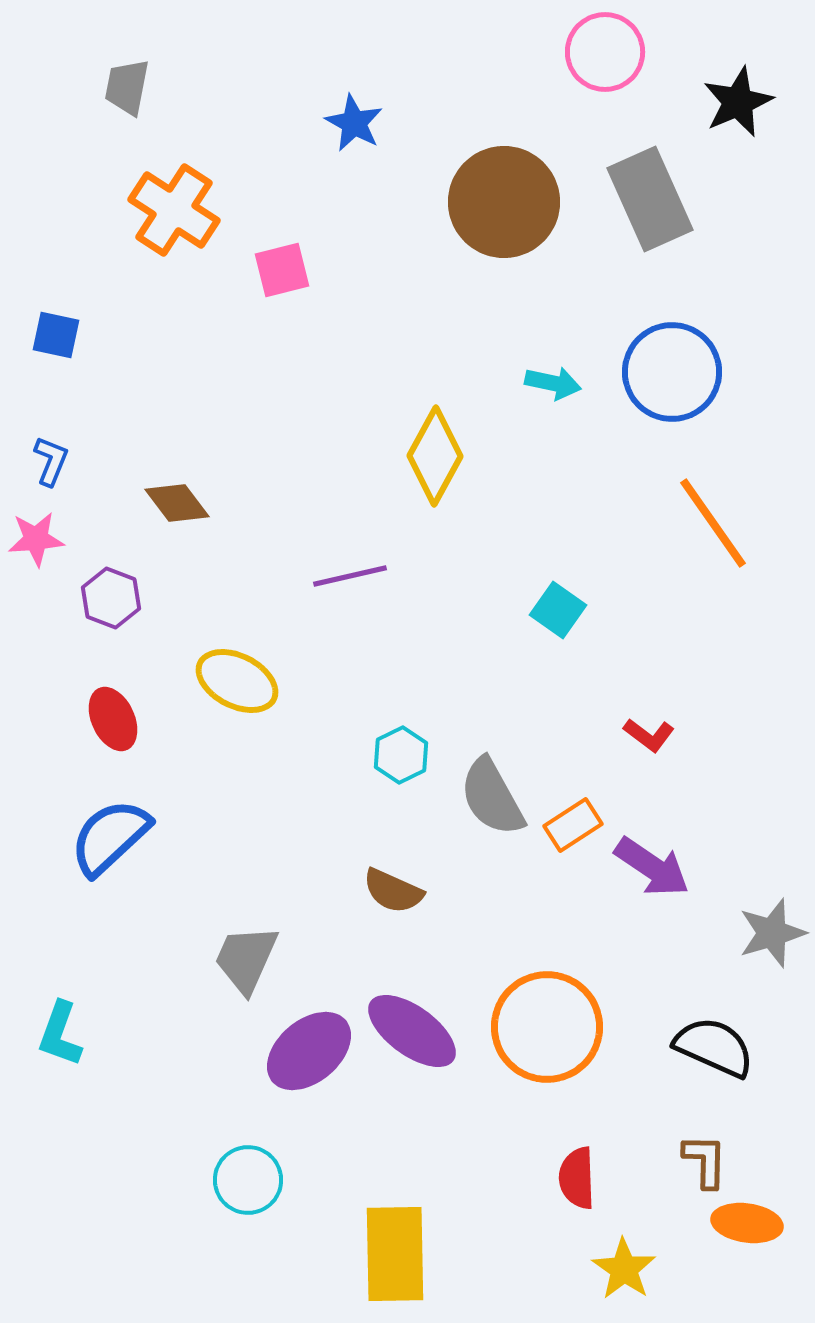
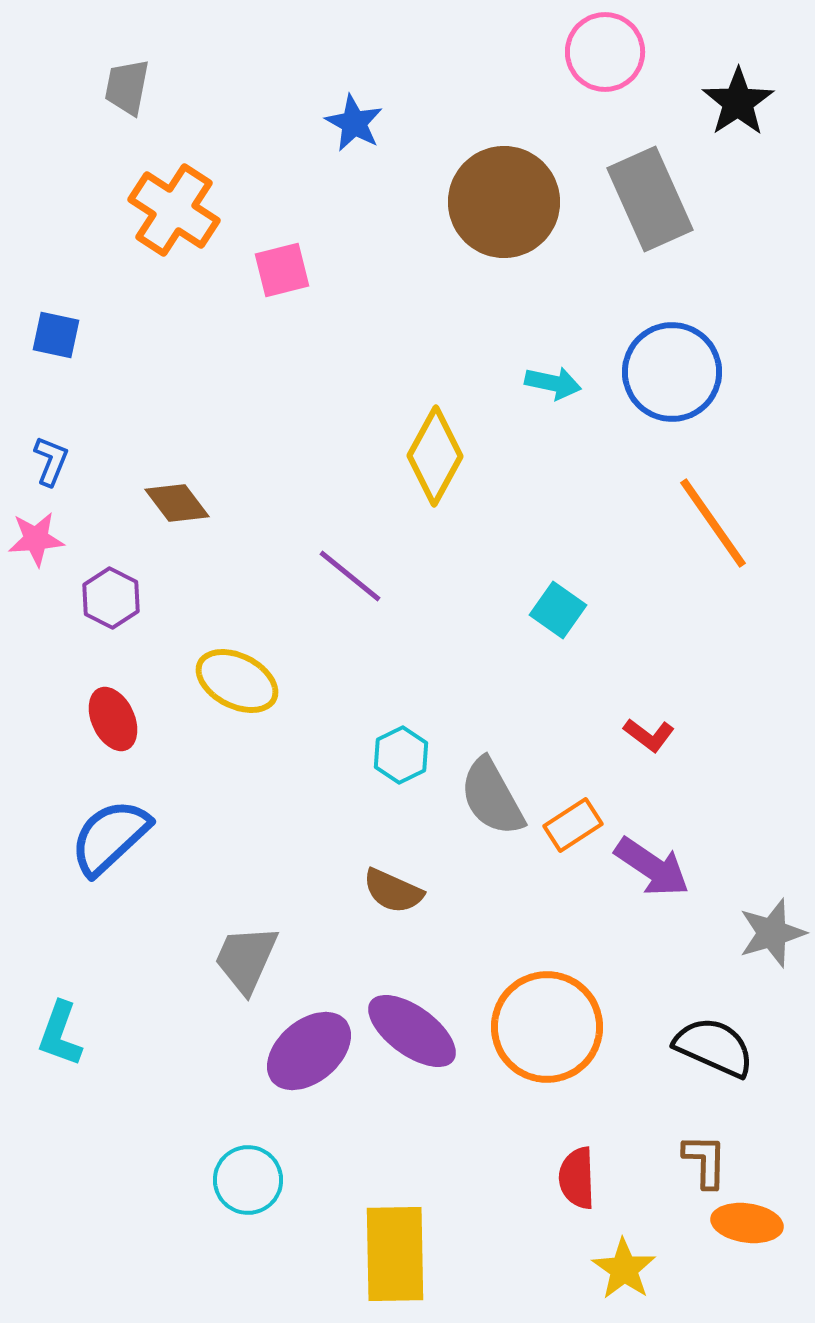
black star at (738, 102): rotated 10 degrees counterclockwise
purple line at (350, 576): rotated 52 degrees clockwise
purple hexagon at (111, 598): rotated 6 degrees clockwise
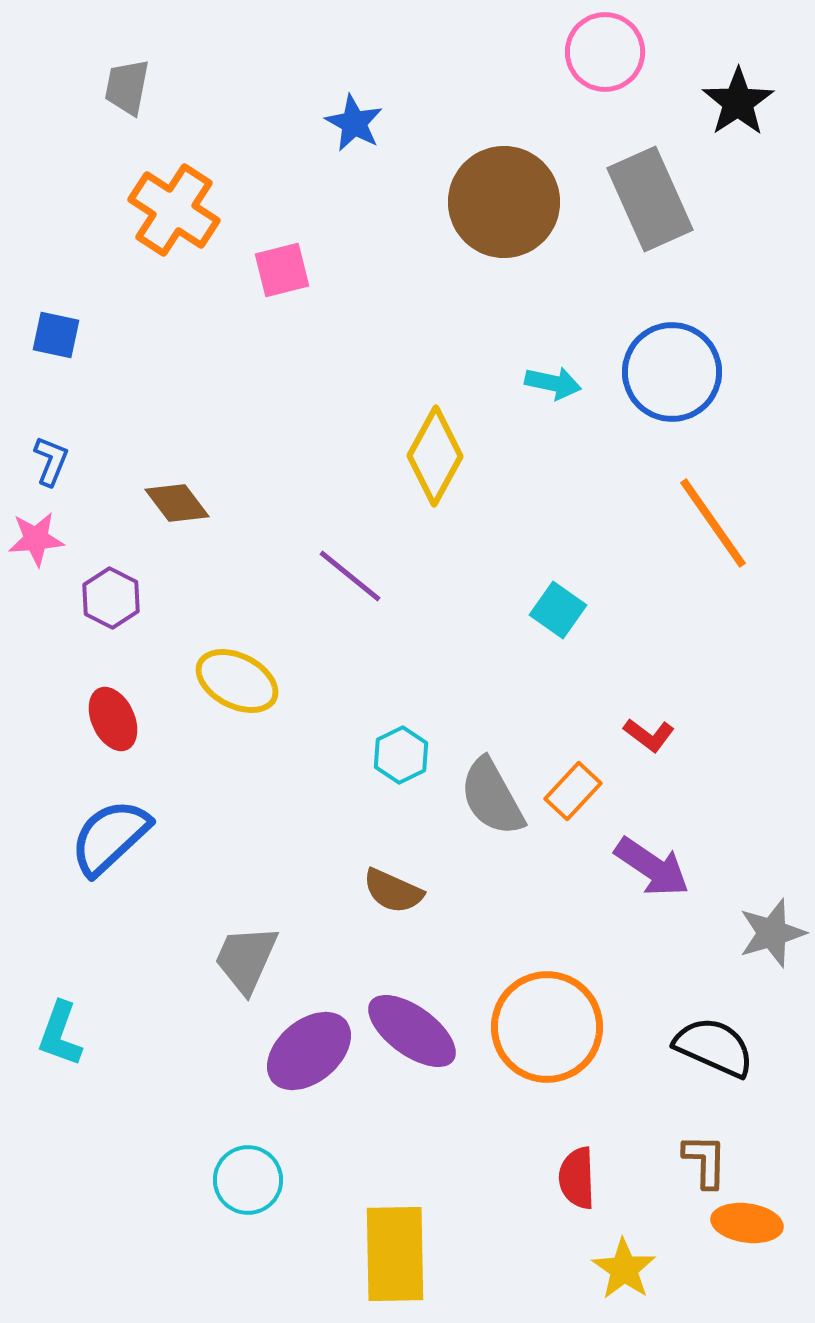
orange rectangle at (573, 825): moved 34 px up; rotated 14 degrees counterclockwise
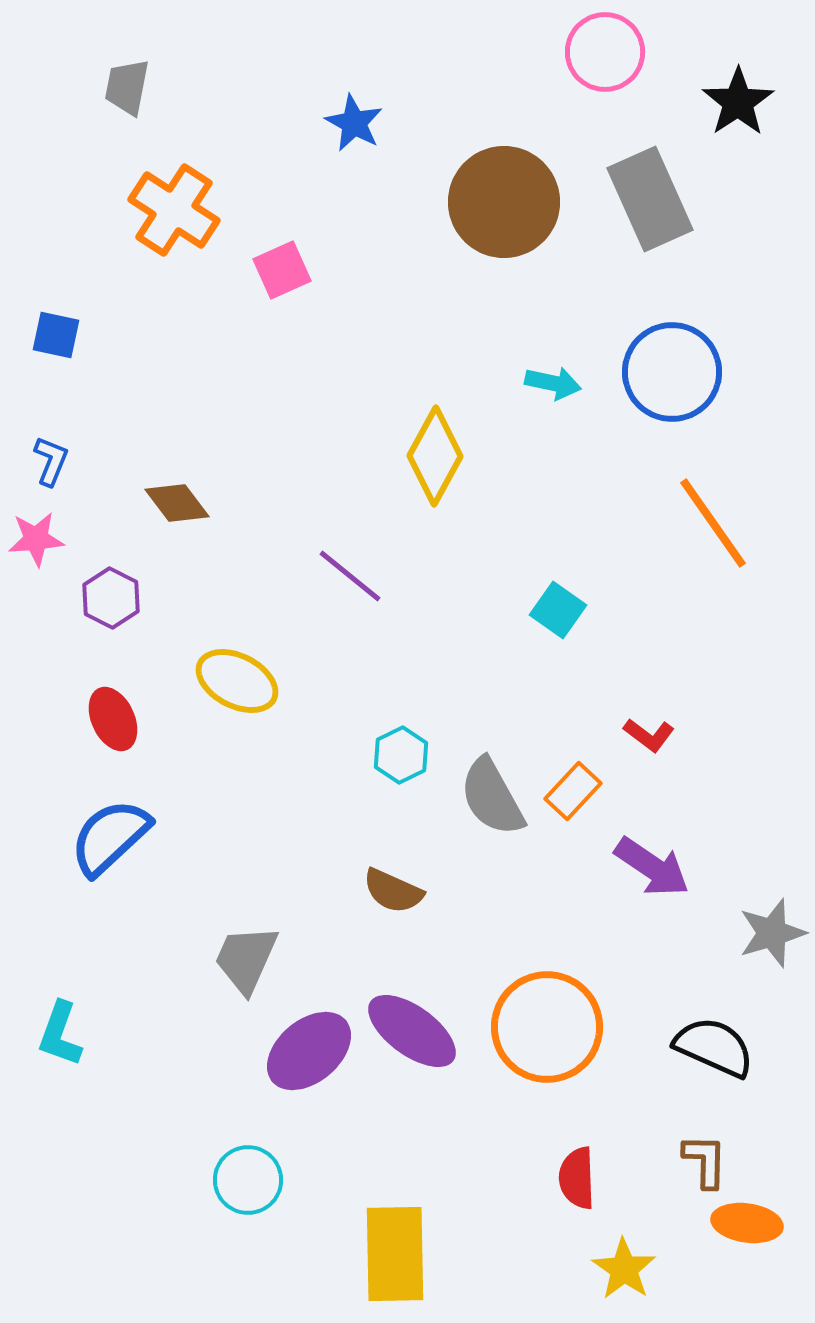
pink square at (282, 270): rotated 10 degrees counterclockwise
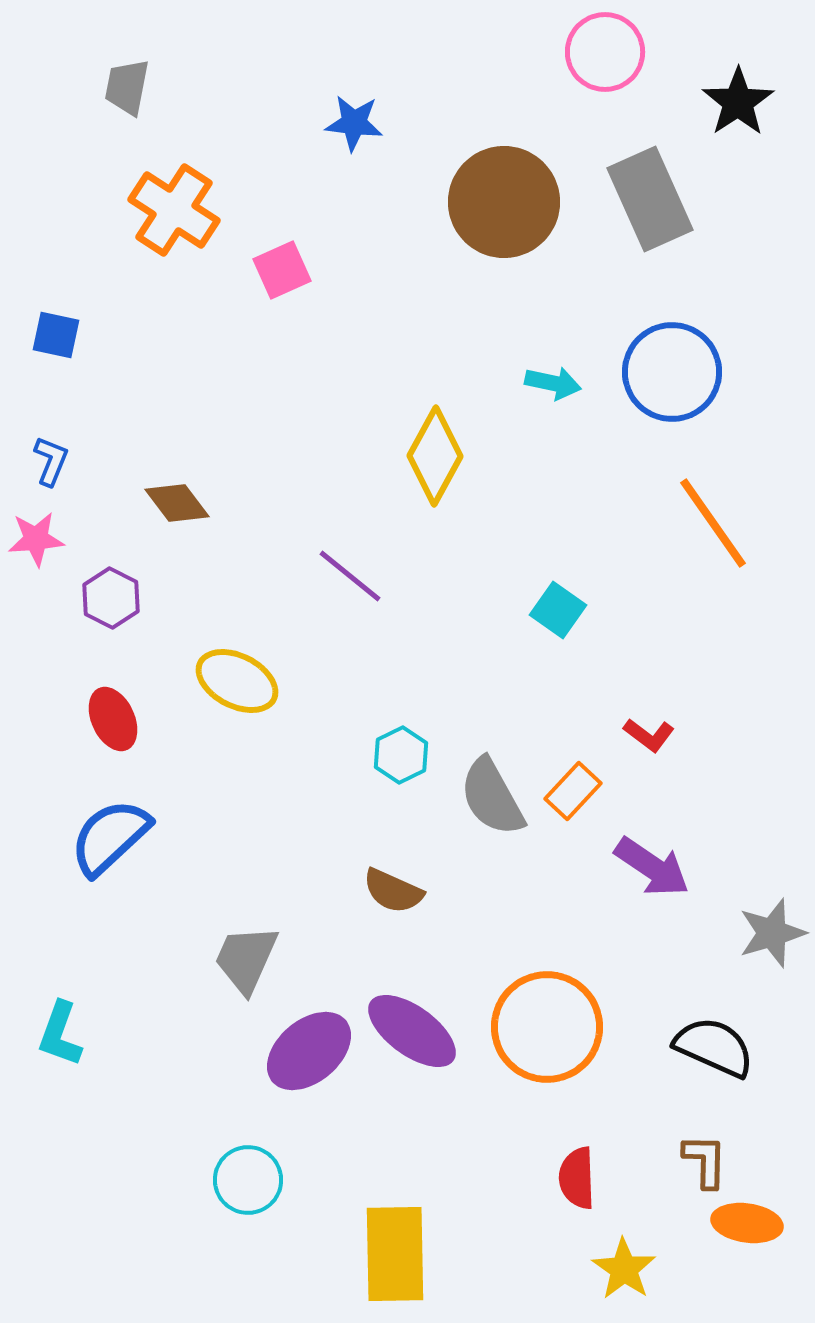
blue star at (354, 123): rotated 22 degrees counterclockwise
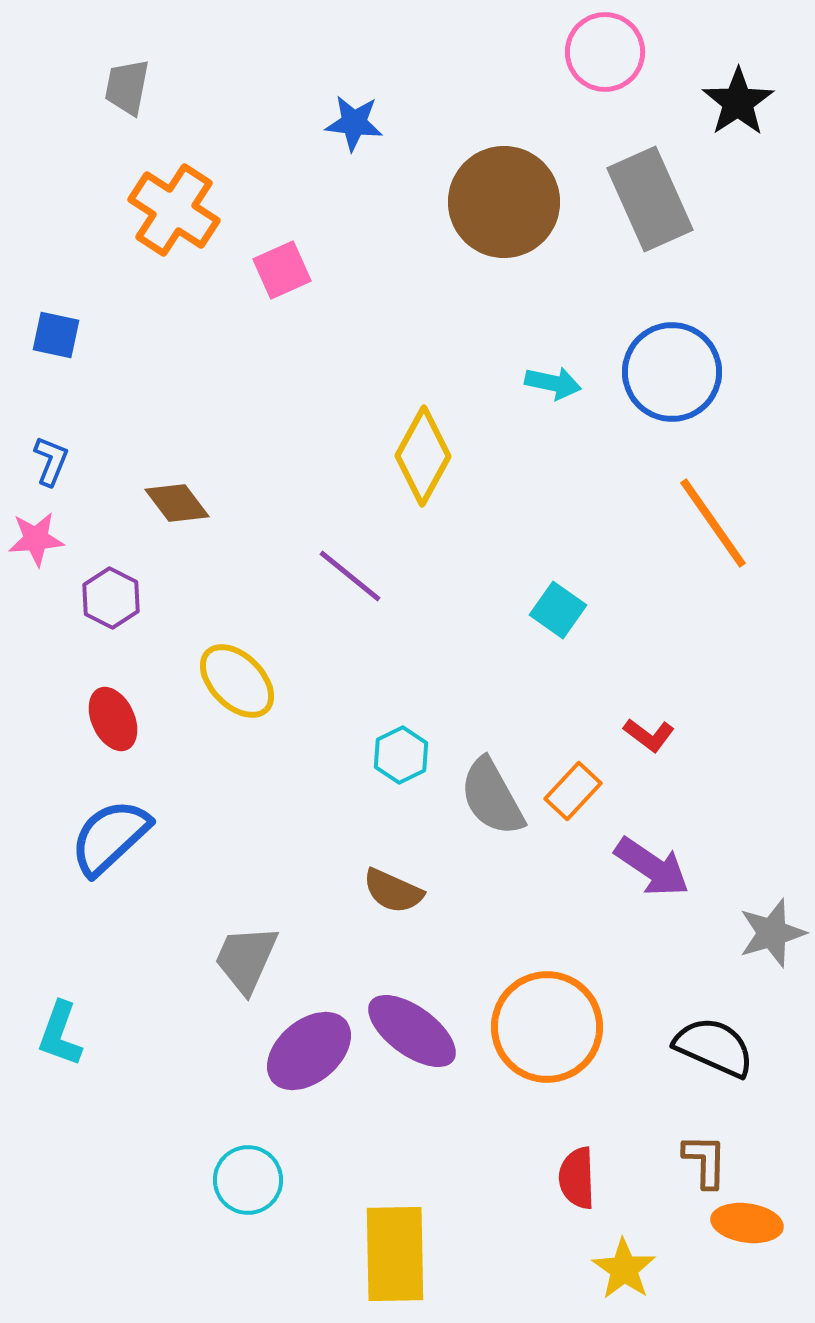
yellow diamond at (435, 456): moved 12 px left
yellow ellipse at (237, 681): rotated 18 degrees clockwise
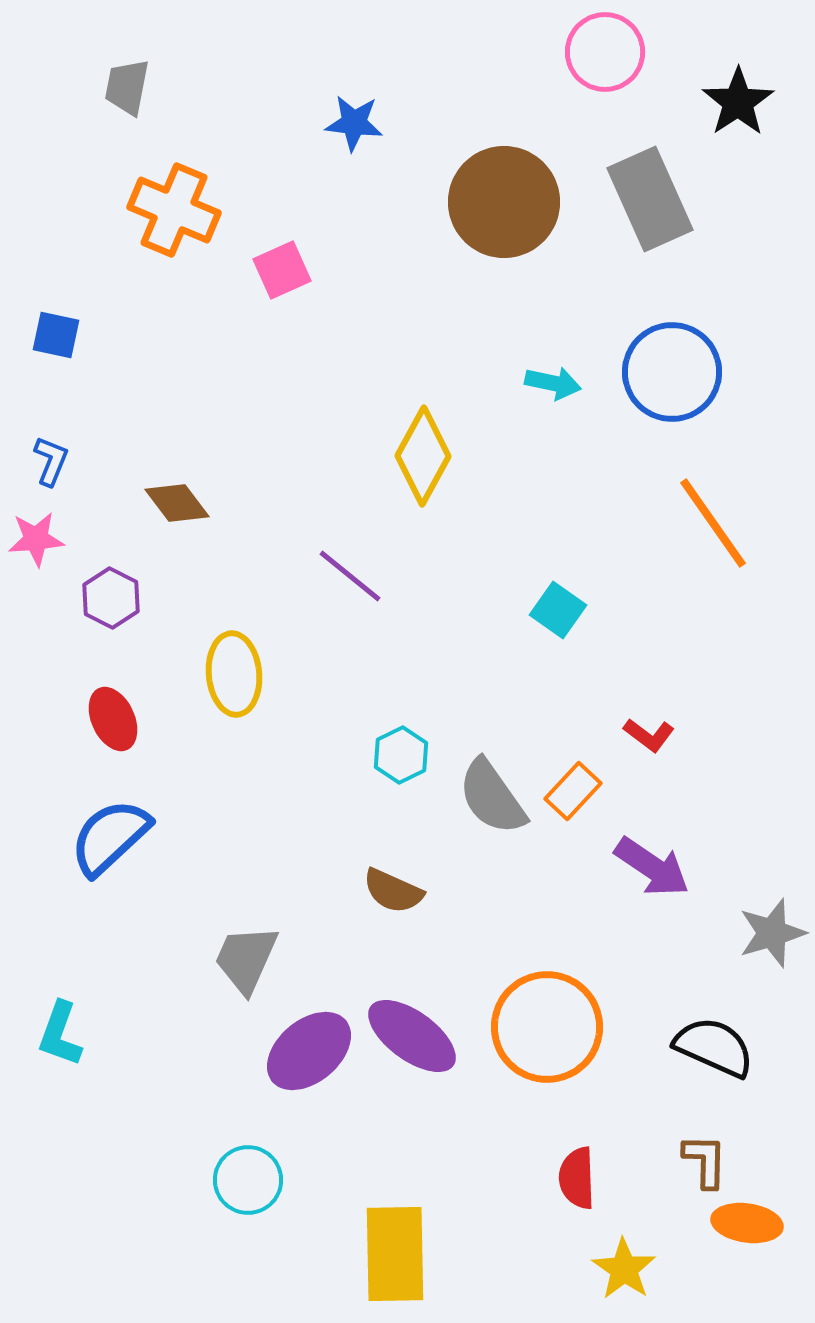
orange cross at (174, 210): rotated 10 degrees counterclockwise
yellow ellipse at (237, 681): moved 3 px left, 7 px up; rotated 40 degrees clockwise
gray semicircle at (492, 797): rotated 6 degrees counterclockwise
purple ellipse at (412, 1031): moved 5 px down
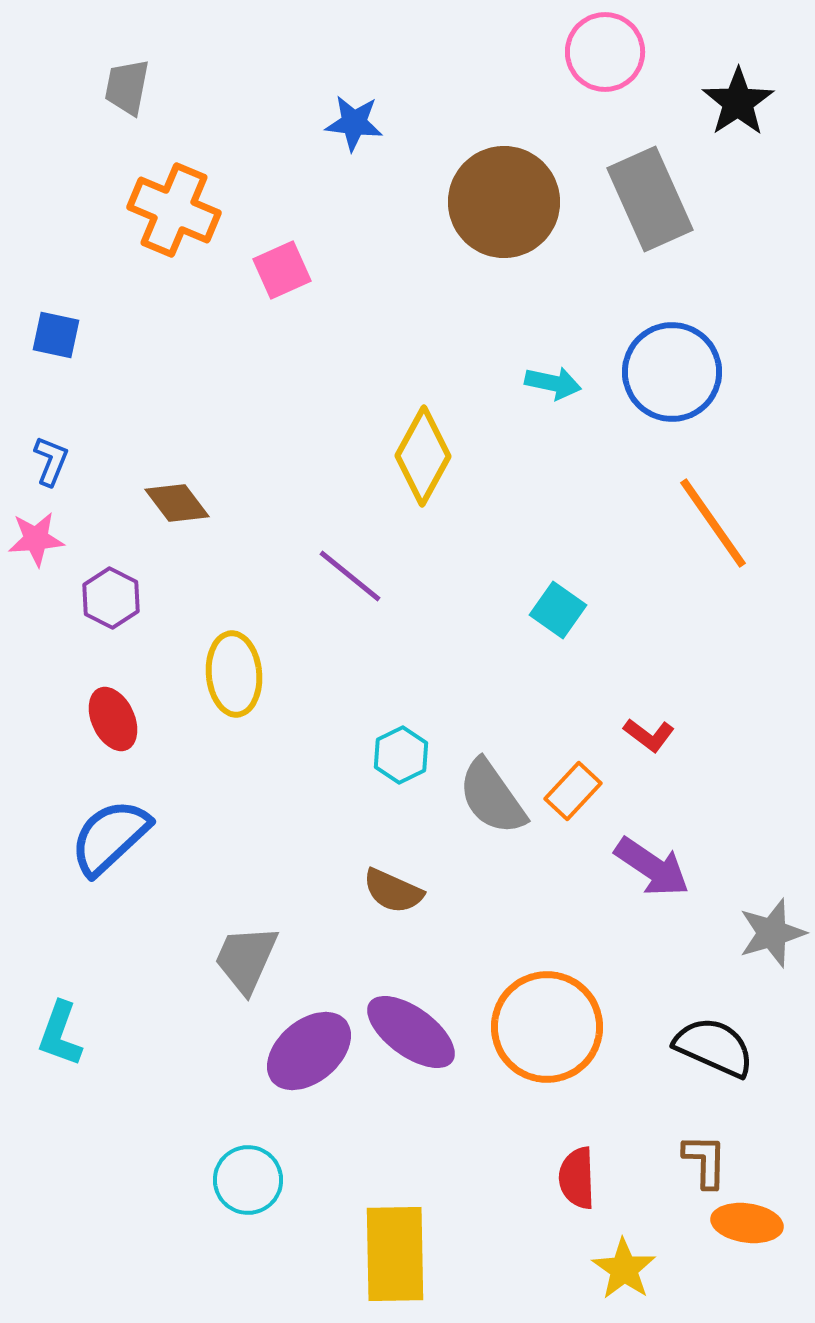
purple ellipse at (412, 1036): moved 1 px left, 4 px up
